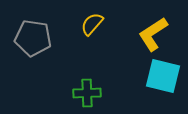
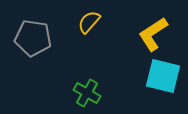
yellow semicircle: moved 3 px left, 2 px up
green cross: rotated 32 degrees clockwise
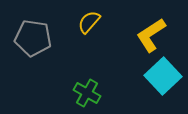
yellow L-shape: moved 2 px left, 1 px down
cyan square: rotated 33 degrees clockwise
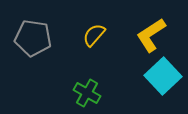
yellow semicircle: moved 5 px right, 13 px down
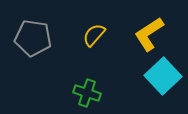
yellow L-shape: moved 2 px left, 1 px up
green cross: rotated 12 degrees counterclockwise
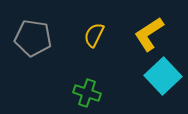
yellow semicircle: rotated 15 degrees counterclockwise
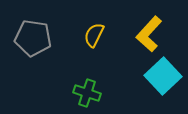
yellow L-shape: rotated 15 degrees counterclockwise
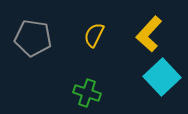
cyan square: moved 1 px left, 1 px down
